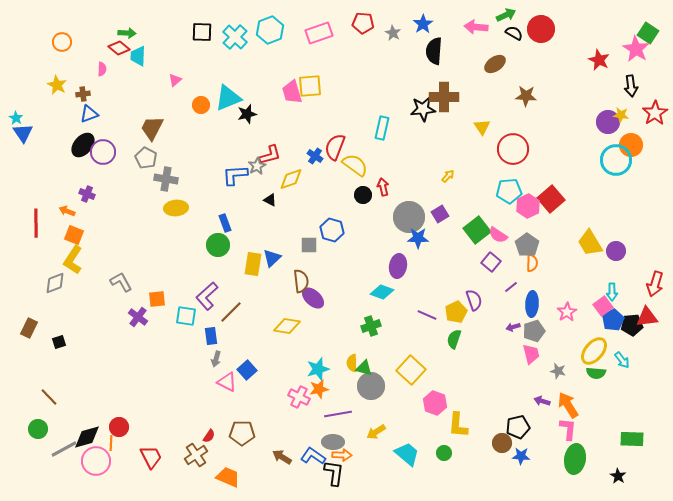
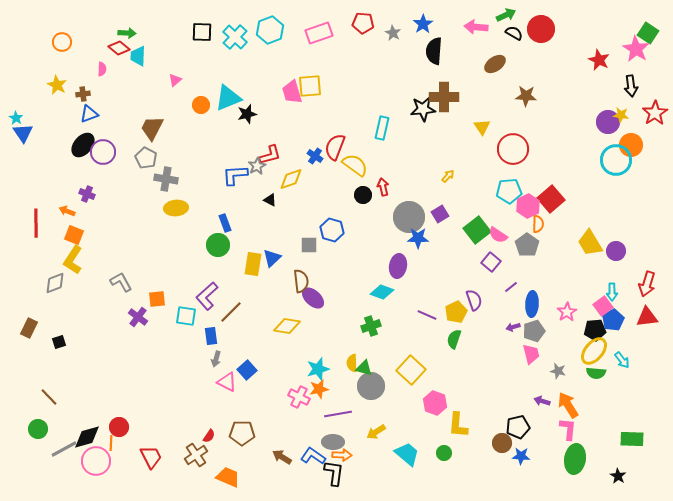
orange semicircle at (532, 263): moved 6 px right, 39 px up
red arrow at (655, 284): moved 8 px left
black pentagon at (632, 325): moved 37 px left, 5 px down
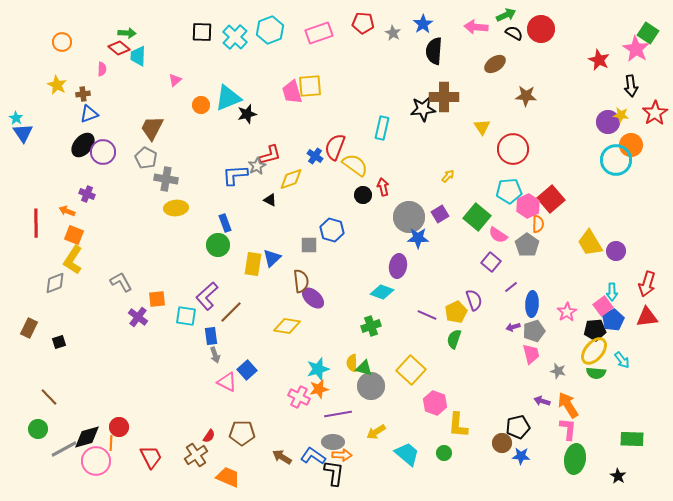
green square at (477, 230): moved 13 px up; rotated 12 degrees counterclockwise
gray arrow at (216, 359): moved 1 px left, 4 px up; rotated 35 degrees counterclockwise
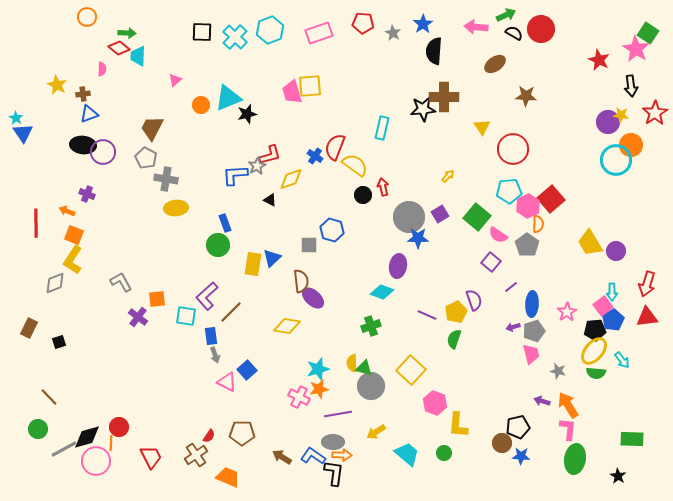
orange circle at (62, 42): moved 25 px right, 25 px up
black ellipse at (83, 145): rotated 55 degrees clockwise
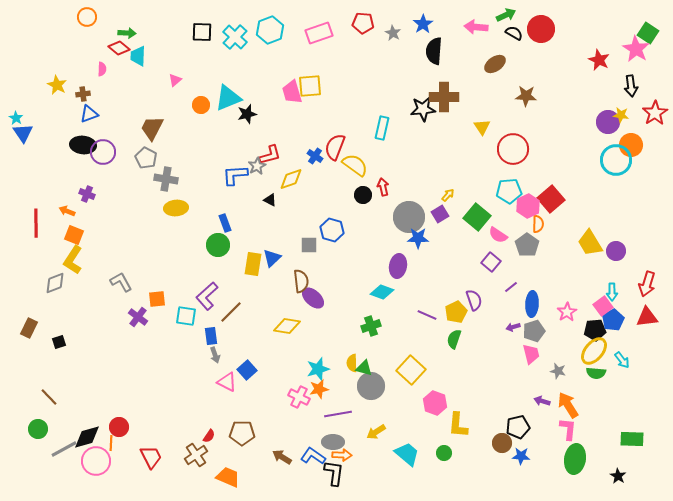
yellow arrow at (448, 176): moved 19 px down
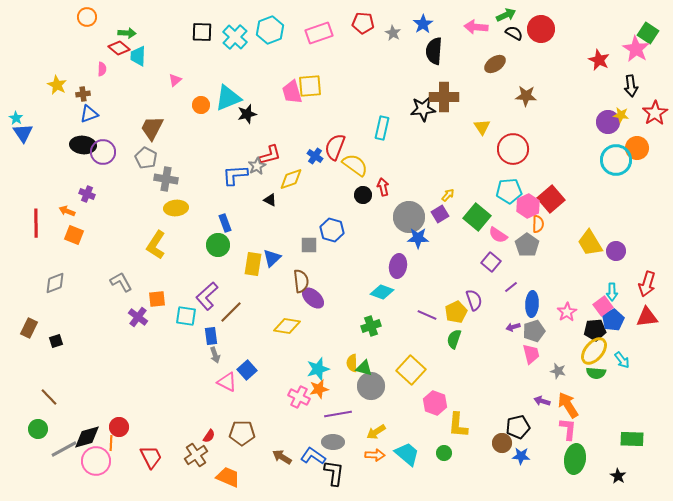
orange circle at (631, 145): moved 6 px right, 3 px down
yellow L-shape at (73, 260): moved 83 px right, 15 px up
black square at (59, 342): moved 3 px left, 1 px up
orange arrow at (342, 455): moved 33 px right
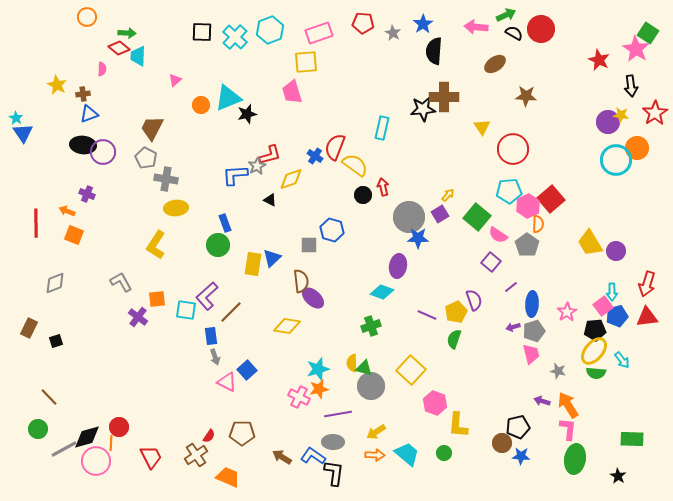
yellow square at (310, 86): moved 4 px left, 24 px up
cyan square at (186, 316): moved 6 px up
blue pentagon at (613, 320): moved 4 px right, 4 px up; rotated 15 degrees clockwise
gray arrow at (215, 355): moved 2 px down
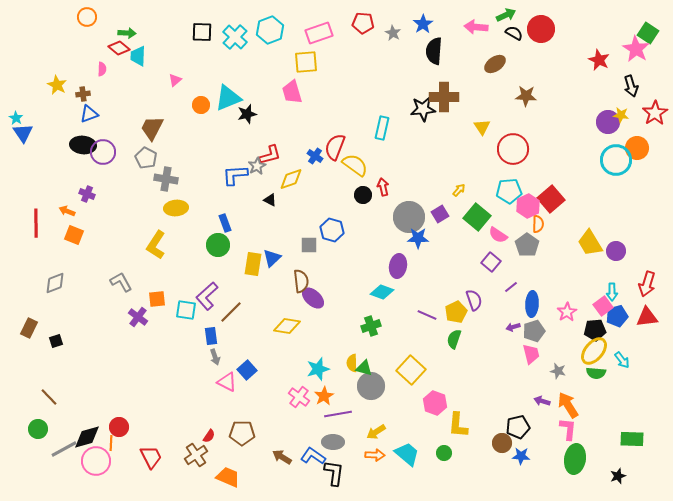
black arrow at (631, 86): rotated 10 degrees counterclockwise
yellow arrow at (448, 195): moved 11 px right, 5 px up
orange star at (319, 389): moved 5 px right, 7 px down; rotated 18 degrees counterclockwise
pink cross at (299, 397): rotated 10 degrees clockwise
black star at (618, 476): rotated 21 degrees clockwise
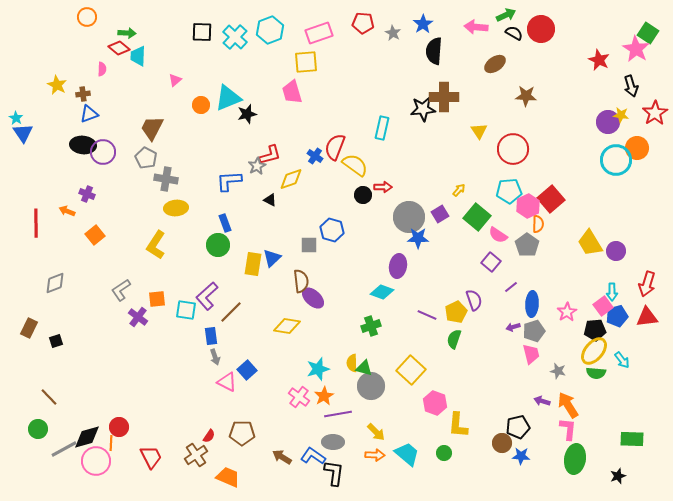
yellow triangle at (482, 127): moved 3 px left, 4 px down
blue L-shape at (235, 175): moved 6 px left, 6 px down
red arrow at (383, 187): rotated 102 degrees clockwise
orange square at (74, 235): moved 21 px right; rotated 30 degrees clockwise
gray L-shape at (121, 282): moved 8 px down; rotated 95 degrees counterclockwise
yellow arrow at (376, 432): rotated 102 degrees counterclockwise
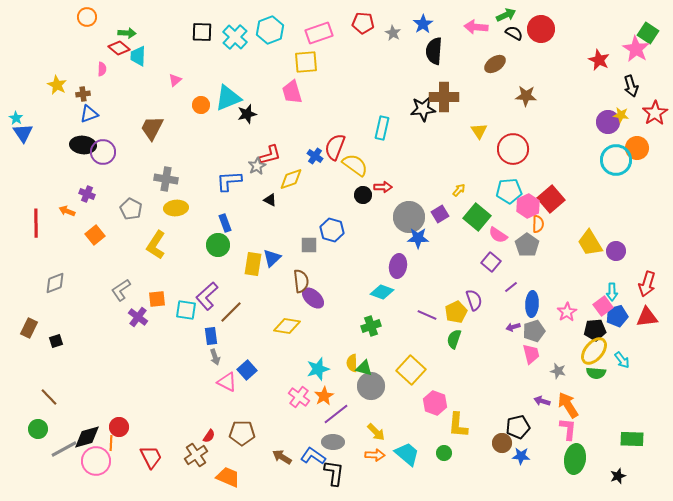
gray pentagon at (146, 158): moved 15 px left, 51 px down
purple line at (338, 414): moved 2 px left; rotated 28 degrees counterclockwise
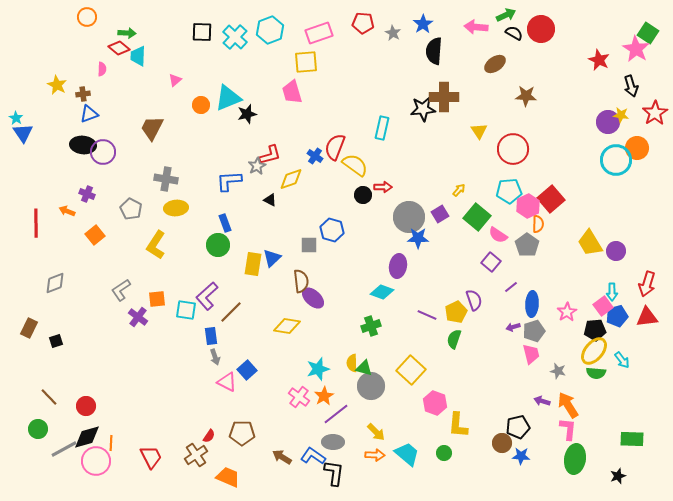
red circle at (119, 427): moved 33 px left, 21 px up
